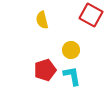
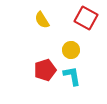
red square: moved 5 px left, 3 px down
yellow semicircle: rotated 18 degrees counterclockwise
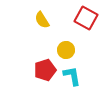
yellow circle: moved 5 px left
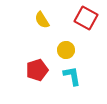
red pentagon: moved 8 px left
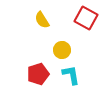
yellow circle: moved 4 px left
red pentagon: moved 1 px right, 4 px down
cyan L-shape: moved 1 px left, 1 px up
